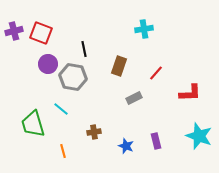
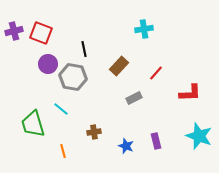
brown rectangle: rotated 24 degrees clockwise
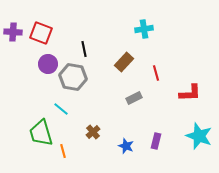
purple cross: moved 1 px left, 1 px down; rotated 18 degrees clockwise
brown rectangle: moved 5 px right, 4 px up
red line: rotated 56 degrees counterclockwise
green trapezoid: moved 8 px right, 9 px down
brown cross: moved 1 px left; rotated 32 degrees counterclockwise
purple rectangle: rotated 28 degrees clockwise
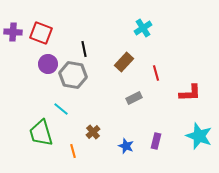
cyan cross: moved 1 px left, 1 px up; rotated 24 degrees counterclockwise
gray hexagon: moved 2 px up
orange line: moved 10 px right
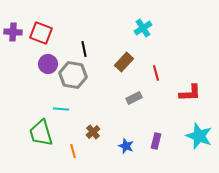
cyan line: rotated 35 degrees counterclockwise
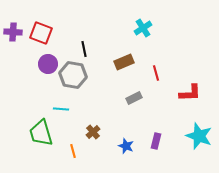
brown rectangle: rotated 24 degrees clockwise
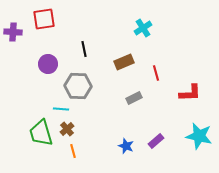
red square: moved 3 px right, 14 px up; rotated 30 degrees counterclockwise
gray hexagon: moved 5 px right, 11 px down; rotated 8 degrees counterclockwise
brown cross: moved 26 px left, 3 px up
cyan star: rotated 8 degrees counterclockwise
purple rectangle: rotated 35 degrees clockwise
